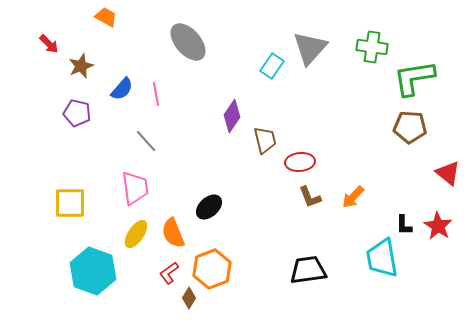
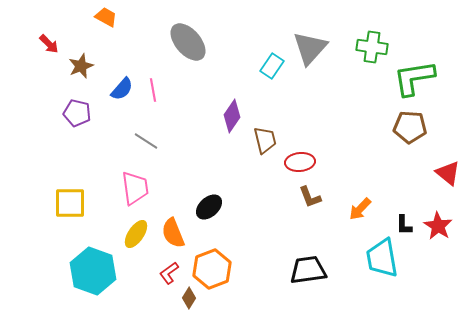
pink line: moved 3 px left, 4 px up
gray line: rotated 15 degrees counterclockwise
orange arrow: moved 7 px right, 12 px down
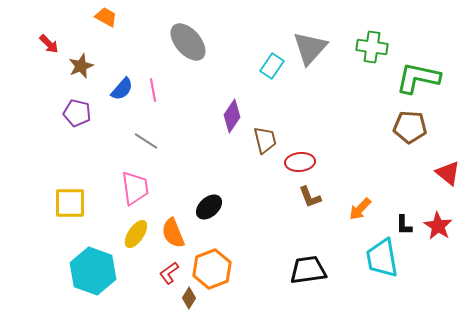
green L-shape: moved 4 px right; rotated 21 degrees clockwise
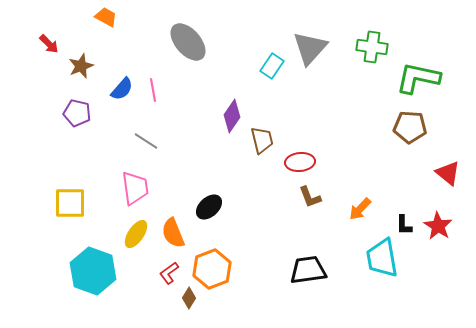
brown trapezoid: moved 3 px left
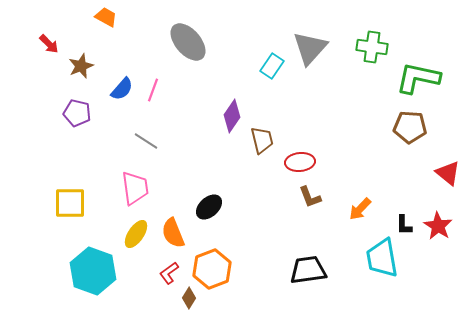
pink line: rotated 30 degrees clockwise
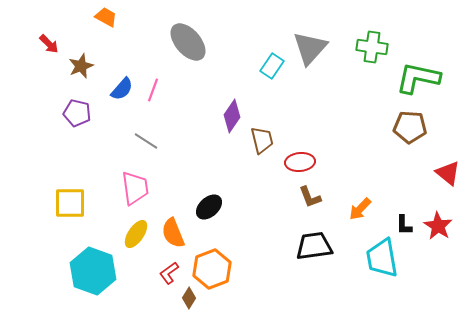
black trapezoid: moved 6 px right, 24 px up
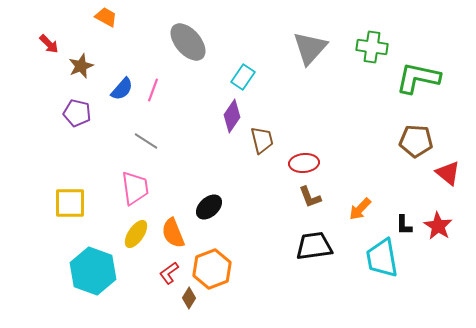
cyan rectangle: moved 29 px left, 11 px down
brown pentagon: moved 6 px right, 14 px down
red ellipse: moved 4 px right, 1 px down
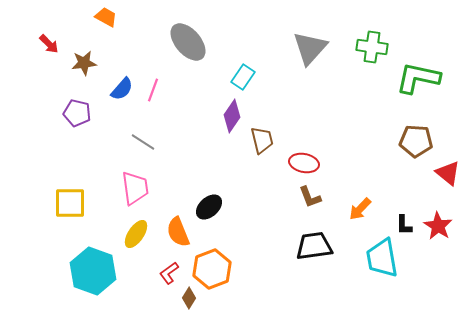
brown star: moved 3 px right, 3 px up; rotated 15 degrees clockwise
gray line: moved 3 px left, 1 px down
red ellipse: rotated 16 degrees clockwise
orange semicircle: moved 5 px right, 1 px up
